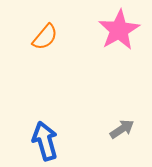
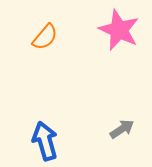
pink star: rotated 18 degrees counterclockwise
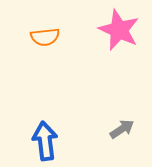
orange semicircle: rotated 44 degrees clockwise
blue arrow: rotated 9 degrees clockwise
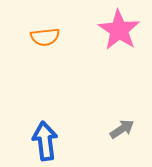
pink star: rotated 9 degrees clockwise
